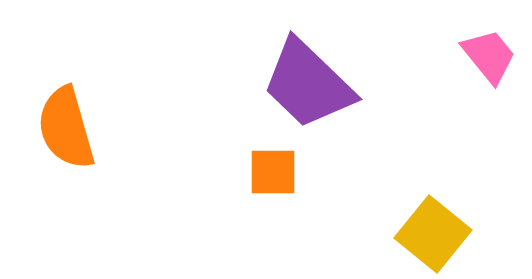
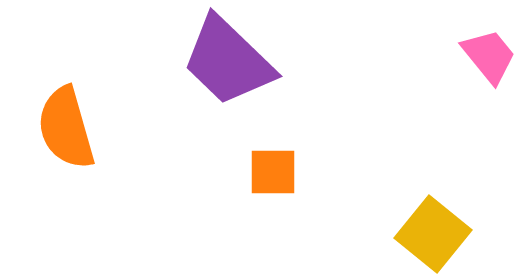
purple trapezoid: moved 80 px left, 23 px up
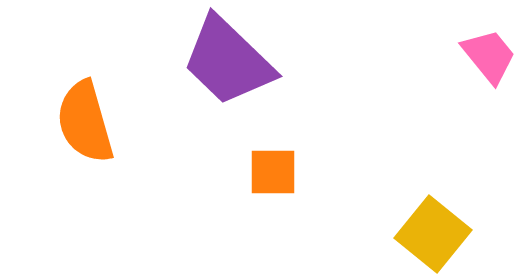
orange semicircle: moved 19 px right, 6 px up
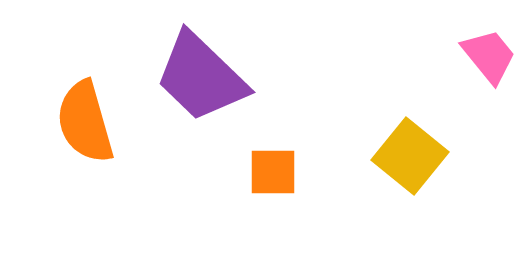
purple trapezoid: moved 27 px left, 16 px down
yellow square: moved 23 px left, 78 px up
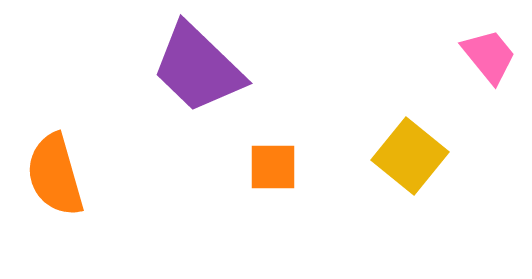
purple trapezoid: moved 3 px left, 9 px up
orange semicircle: moved 30 px left, 53 px down
orange square: moved 5 px up
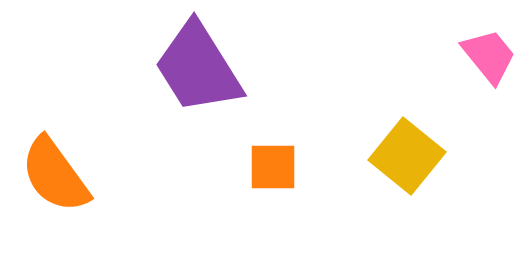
purple trapezoid: rotated 14 degrees clockwise
yellow square: moved 3 px left
orange semicircle: rotated 20 degrees counterclockwise
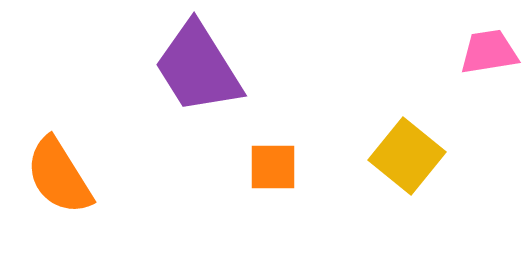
pink trapezoid: moved 4 px up; rotated 60 degrees counterclockwise
orange semicircle: moved 4 px right, 1 px down; rotated 4 degrees clockwise
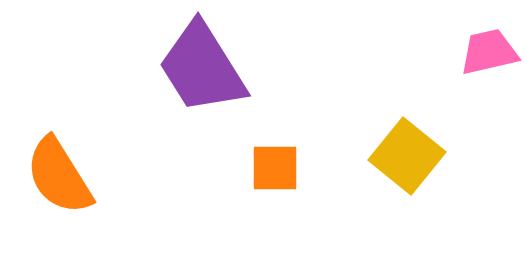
pink trapezoid: rotated 4 degrees counterclockwise
purple trapezoid: moved 4 px right
orange square: moved 2 px right, 1 px down
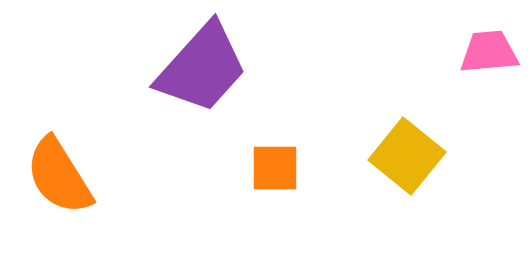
pink trapezoid: rotated 8 degrees clockwise
purple trapezoid: rotated 106 degrees counterclockwise
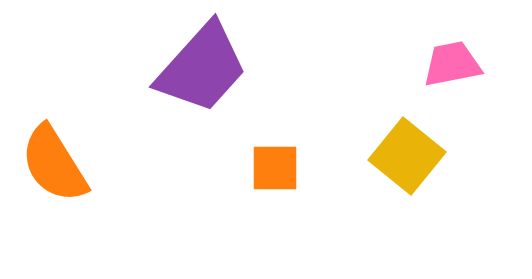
pink trapezoid: moved 37 px left, 12 px down; rotated 6 degrees counterclockwise
orange semicircle: moved 5 px left, 12 px up
